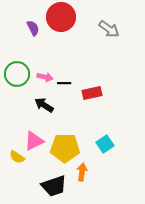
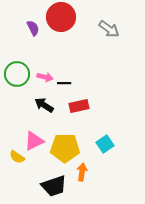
red rectangle: moved 13 px left, 13 px down
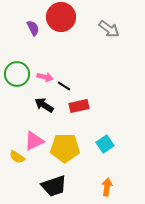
black line: moved 3 px down; rotated 32 degrees clockwise
orange arrow: moved 25 px right, 15 px down
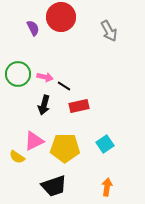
gray arrow: moved 2 px down; rotated 25 degrees clockwise
green circle: moved 1 px right
black arrow: rotated 108 degrees counterclockwise
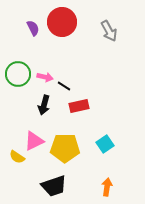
red circle: moved 1 px right, 5 px down
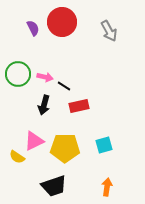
cyan square: moved 1 px left, 1 px down; rotated 18 degrees clockwise
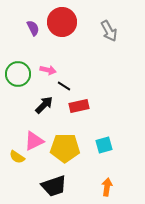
pink arrow: moved 3 px right, 7 px up
black arrow: rotated 150 degrees counterclockwise
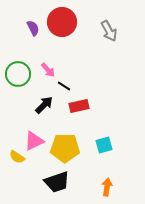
pink arrow: rotated 35 degrees clockwise
black trapezoid: moved 3 px right, 4 px up
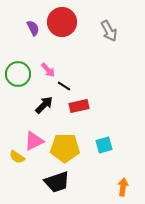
orange arrow: moved 16 px right
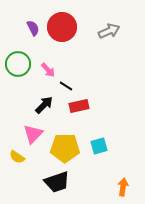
red circle: moved 5 px down
gray arrow: rotated 85 degrees counterclockwise
green circle: moved 10 px up
black line: moved 2 px right
pink triangle: moved 1 px left, 7 px up; rotated 20 degrees counterclockwise
cyan square: moved 5 px left, 1 px down
